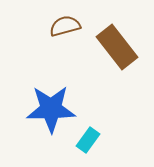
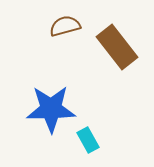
cyan rectangle: rotated 65 degrees counterclockwise
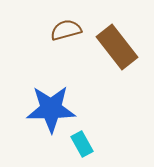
brown semicircle: moved 1 px right, 4 px down
cyan rectangle: moved 6 px left, 4 px down
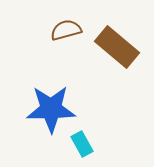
brown rectangle: rotated 12 degrees counterclockwise
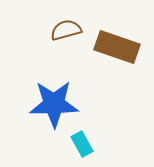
brown rectangle: rotated 21 degrees counterclockwise
blue star: moved 3 px right, 5 px up
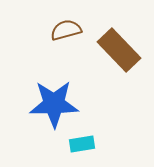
brown rectangle: moved 2 px right, 3 px down; rotated 27 degrees clockwise
cyan rectangle: rotated 70 degrees counterclockwise
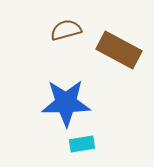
brown rectangle: rotated 18 degrees counterclockwise
blue star: moved 12 px right, 1 px up
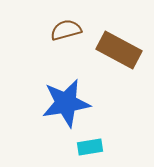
blue star: rotated 9 degrees counterclockwise
cyan rectangle: moved 8 px right, 3 px down
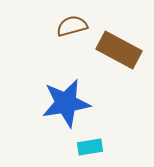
brown semicircle: moved 6 px right, 4 px up
